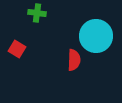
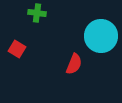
cyan circle: moved 5 px right
red semicircle: moved 4 px down; rotated 20 degrees clockwise
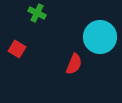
green cross: rotated 18 degrees clockwise
cyan circle: moved 1 px left, 1 px down
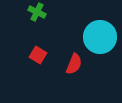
green cross: moved 1 px up
red square: moved 21 px right, 6 px down
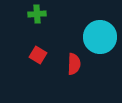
green cross: moved 2 px down; rotated 30 degrees counterclockwise
red semicircle: rotated 20 degrees counterclockwise
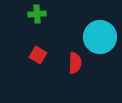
red semicircle: moved 1 px right, 1 px up
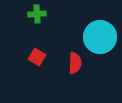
red square: moved 1 px left, 2 px down
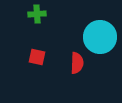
red square: rotated 18 degrees counterclockwise
red semicircle: moved 2 px right
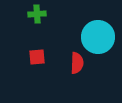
cyan circle: moved 2 px left
red square: rotated 18 degrees counterclockwise
